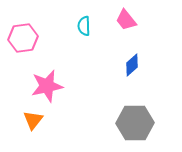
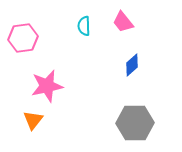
pink trapezoid: moved 3 px left, 2 px down
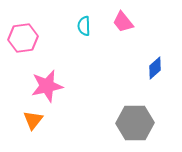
blue diamond: moved 23 px right, 3 px down
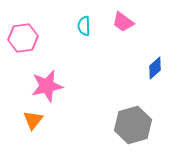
pink trapezoid: rotated 15 degrees counterclockwise
gray hexagon: moved 2 px left, 2 px down; rotated 15 degrees counterclockwise
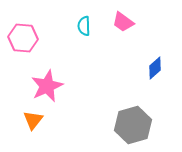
pink hexagon: rotated 12 degrees clockwise
pink star: rotated 12 degrees counterclockwise
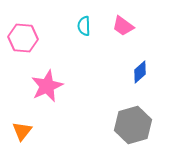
pink trapezoid: moved 4 px down
blue diamond: moved 15 px left, 4 px down
orange triangle: moved 11 px left, 11 px down
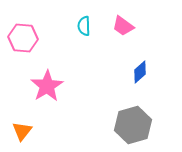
pink star: rotated 8 degrees counterclockwise
